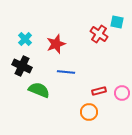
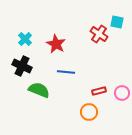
red star: rotated 24 degrees counterclockwise
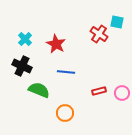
orange circle: moved 24 px left, 1 px down
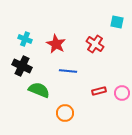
red cross: moved 4 px left, 10 px down
cyan cross: rotated 24 degrees counterclockwise
blue line: moved 2 px right, 1 px up
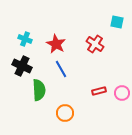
blue line: moved 7 px left, 2 px up; rotated 54 degrees clockwise
green semicircle: rotated 65 degrees clockwise
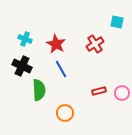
red cross: rotated 24 degrees clockwise
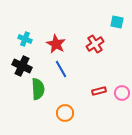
green semicircle: moved 1 px left, 1 px up
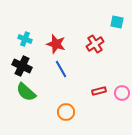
red star: rotated 12 degrees counterclockwise
green semicircle: moved 12 px left, 3 px down; rotated 135 degrees clockwise
orange circle: moved 1 px right, 1 px up
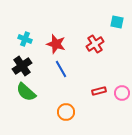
black cross: rotated 30 degrees clockwise
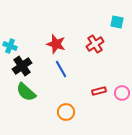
cyan cross: moved 15 px left, 7 px down
